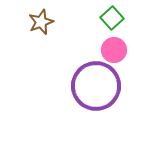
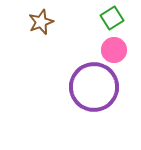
green square: rotated 10 degrees clockwise
purple circle: moved 2 px left, 1 px down
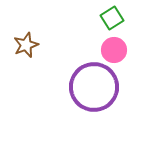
brown star: moved 15 px left, 23 px down
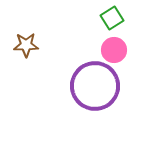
brown star: rotated 20 degrees clockwise
purple circle: moved 1 px right, 1 px up
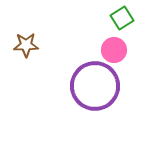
green square: moved 10 px right
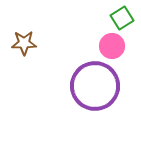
brown star: moved 2 px left, 2 px up
pink circle: moved 2 px left, 4 px up
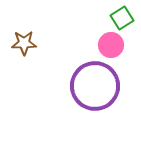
pink circle: moved 1 px left, 1 px up
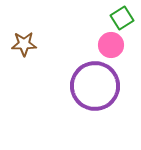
brown star: moved 1 px down
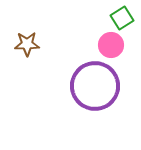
brown star: moved 3 px right
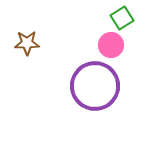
brown star: moved 1 px up
